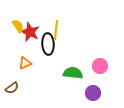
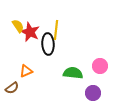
orange triangle: moved 1 px right, 8 px down
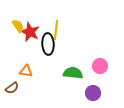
orange triangle: rotated 32 degrees clockwise
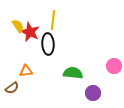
yellow line: moved 3 px left, 10 px up
pink circle: moved 14 px right
orange triangle: rotated 16 degrees counterclockwise
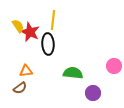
brown semicircle: moved 8 px right
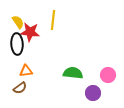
yellow semicircle: moved 4 px up
red star: rotated 18 degrees counterclockwise
black ellipse: moved 31 px left
pink circle: moved 6 px left, 9 px down
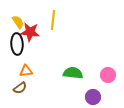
purple circle: moved 4 px down
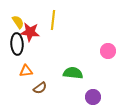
pink circle: moved 24 px up
brown semicircle: moved 20 px right
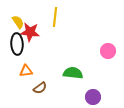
yellow line: moved 2 px right, 3 px up
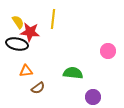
yellow line: moved 2 px left, 2 px down
black ellipse: rotated 75 degrees counterclockwise
brown semicircle: moved 2 px left
